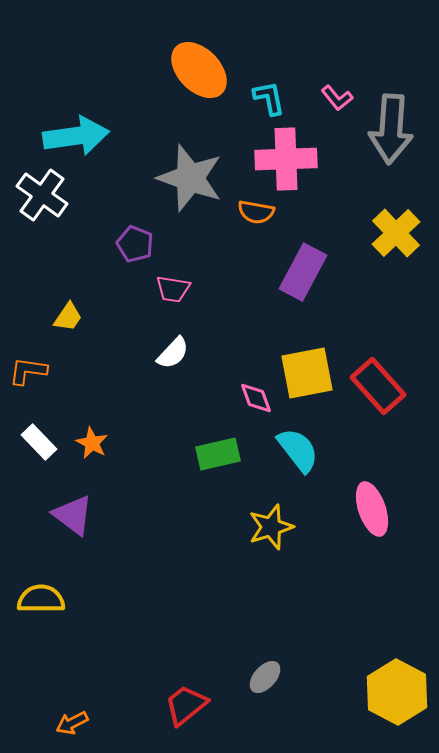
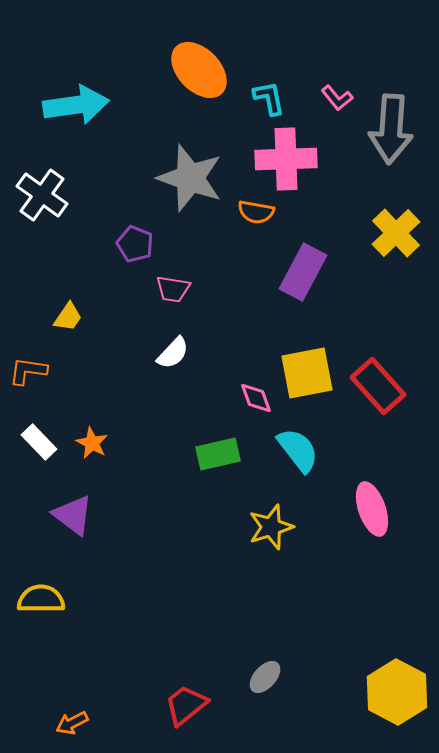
cyan arrow: moved 31 px up
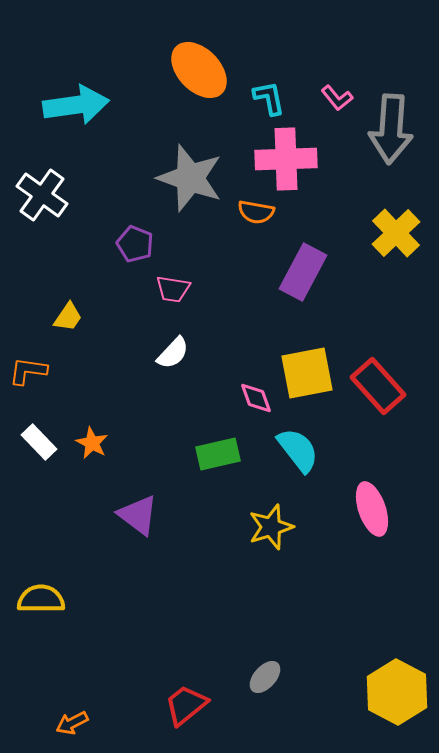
purple triangle: moved 65 px right
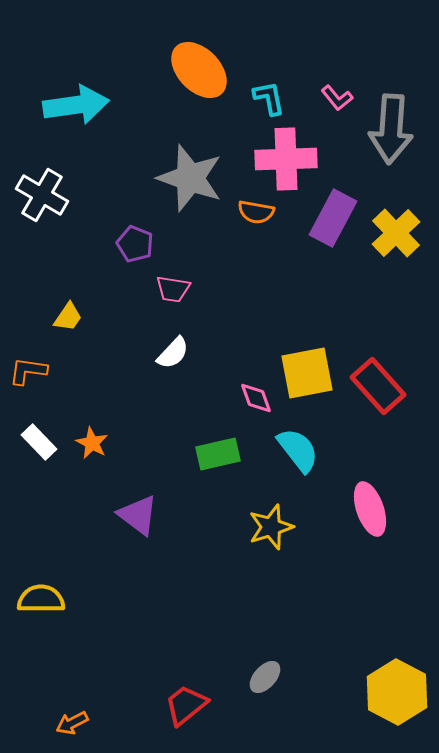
white cross: rotated 6 degrees counterclockwise
purple rectangle: moved 30 px right, 54 px up
pink ellipse: moved 2 px left
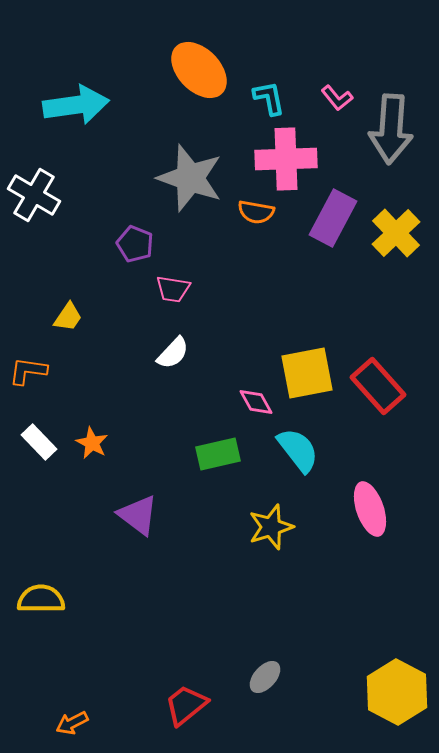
white cross: moved 8 px left
pink diamond: moved 4 px down; rotated 9 degrees counterclockwise
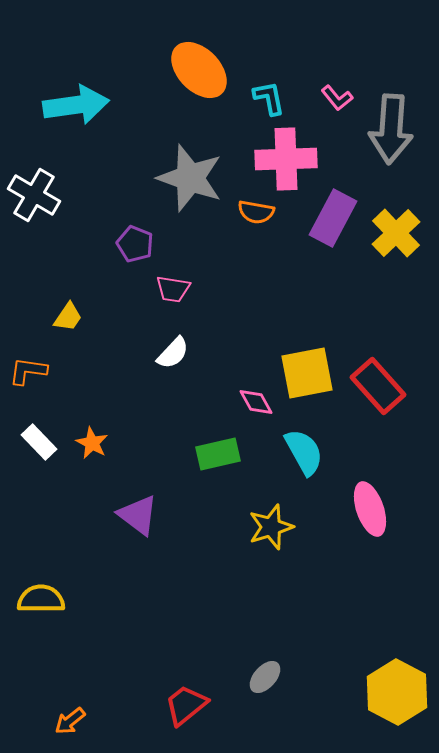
cyan semicircle: moved 6 px right, 2 px down; rotated 9 degrees clockwise
orange arrow: moved 2 px left, 2 px up; rotated 12 degrees counterclockwise
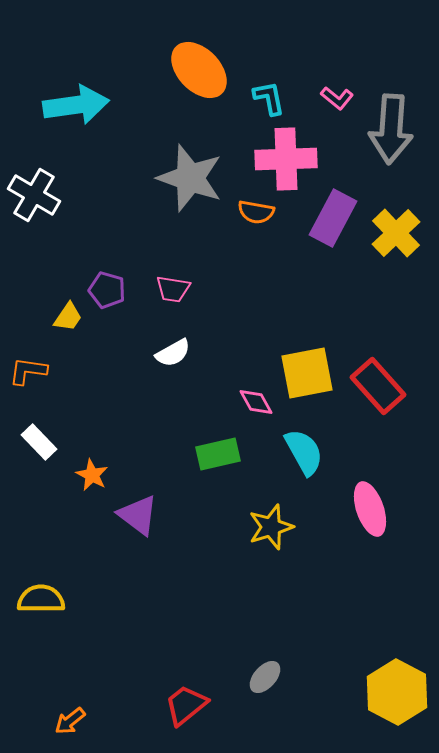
pink L-shape: rotated 12 degrees counterclockwise
purple pentagon: moved 28 px left, 46 px down; rotated 6 degrees counterclockwise
white semicircle: rotated 18 degrees clockwise
orange star: moved 32 px down
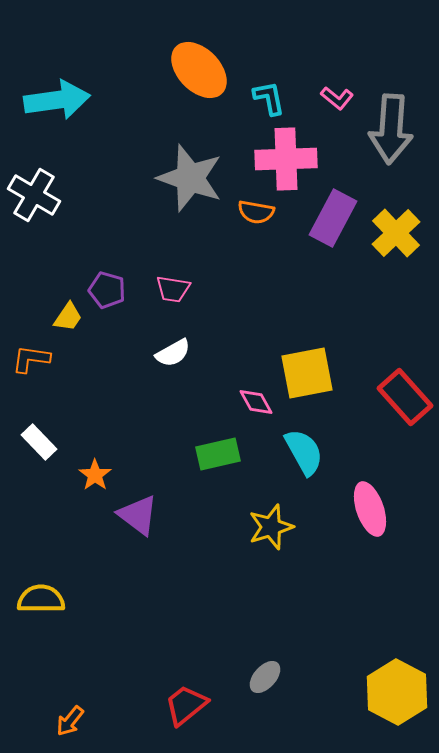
cyan arrow: moved 19 px left, 5 px up
orange L-shape: moved 3 px right, 12 px up
red rectangle: moved 27 px right, 11 px down
orange star: moved 3 px right; rotated 8 degrees clockwise
orange arrow: rotated 12 degrees counterclockwise
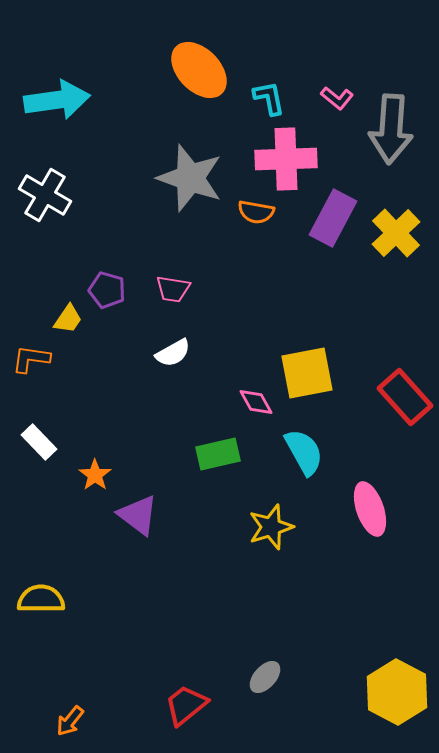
white cross: moved 11 px right
yellow trapezoid: moved 2 px down
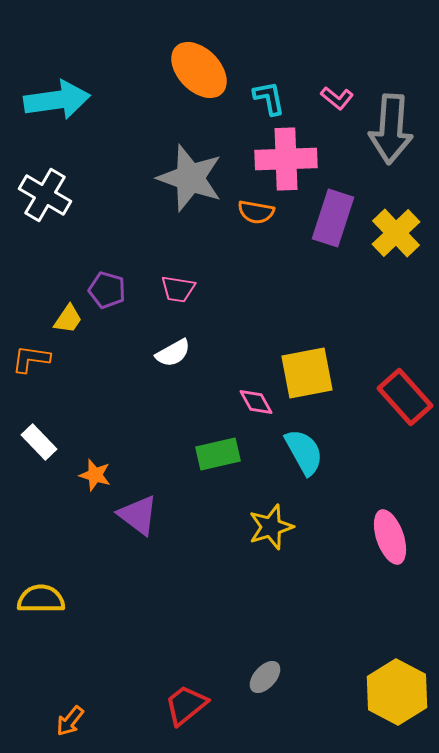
purple rectangle: rotated 10 degrees counterclockwise
pink trapezoid: moved 5 px right
orange star: rotated 20 degrees counterclockwise
pink ellipse: moved 20 px right, 28 px down
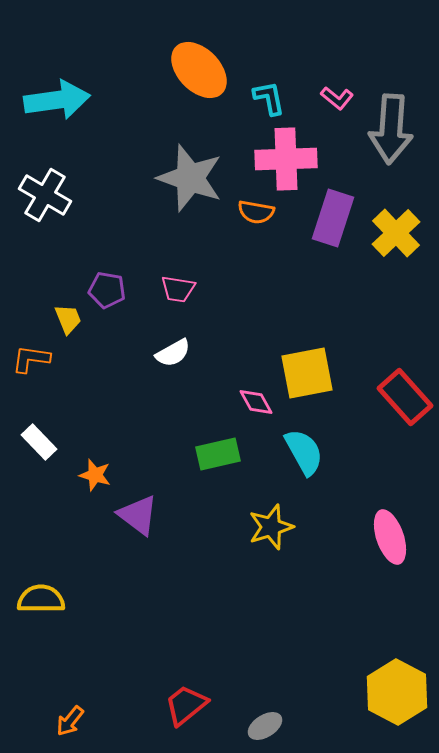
purple pentagon: rotated 6 degrees counterclockwise
yellow trapezoid: rotated 56 degrees counterclockwise
gray ellipse: moved 49 px down; rotated 16 degrees clockwise
